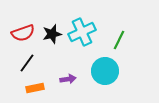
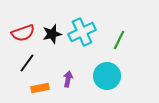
cyan circle: moved 2 px right, 5 px down
purple arrow: rotated 70 degrees counterclockwise
orange rectangle: moved 5 px right
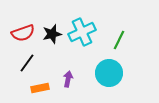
cyan circle: moved 2 px right, 3 px up
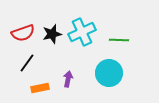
green line: rotated 66 degrees clockwise
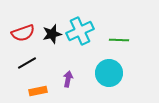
cyan cross: moved 2 px left, 1 px up
black line: rotated 24 degrees clockwise
orange rectangle: moved 2 px left, 3 px down
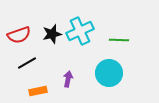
red semicircle: moved 4 px left, 2 px down
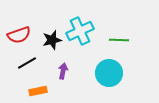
black star: moved 6 px down
purple arrow: moved 5 px left, 8 px up
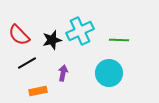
red semicircle: rotated 65 degrees clockwise
purple arrow: moved 2 px down
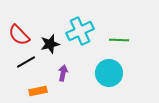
black star: moved 2 px left, 4 px down
black line: moved 1 px left, 1 px up
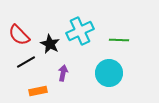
black star: rotated 30 degrees counterclockwise
